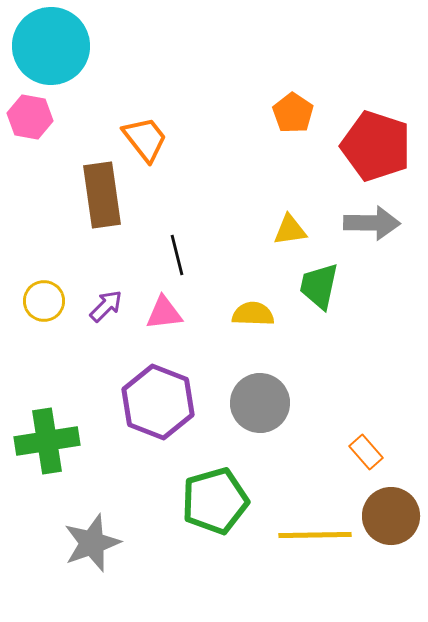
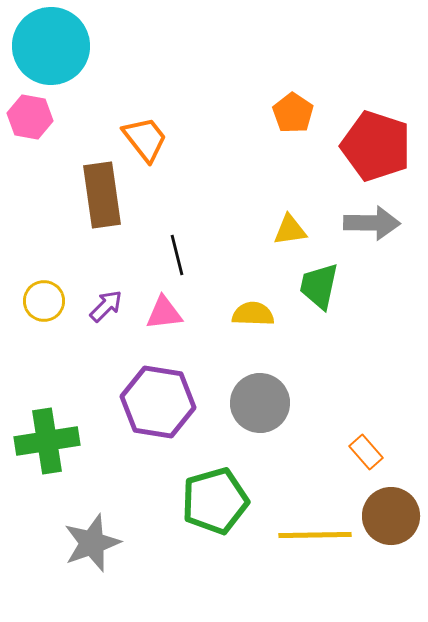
purple hexagon: rotated 12 degrees counterclockwise
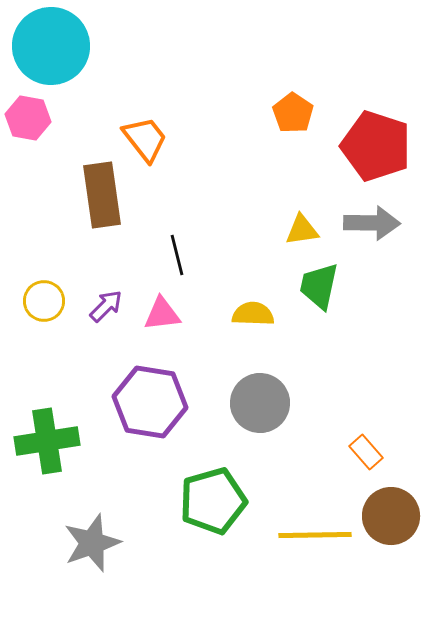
pink hexagon: moved 2 px left, 1 px down
yellow triangle: moved 12 px right
pink triangle: moved 2 px left, 1 px down
purple hexagon: moved 8 px left
green pentagon: moved 2 px left
